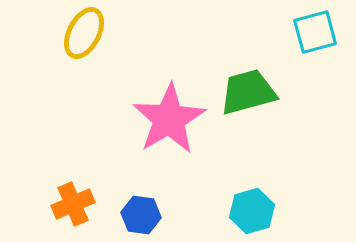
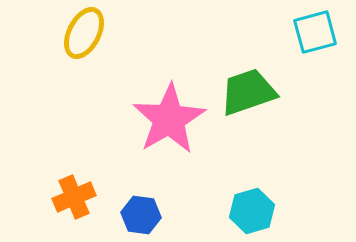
green trapezoid: rotated 4 degrees counterclockwise
orange cross: moved 1 px right, 7 px up
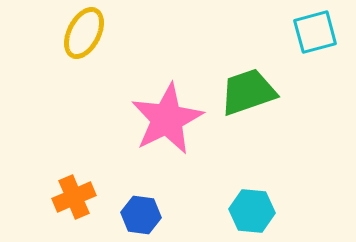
pink star: moved 2 px left; rotated 4 degrees clockwise
cyan hexagon: rotated 21 degrees clockwise
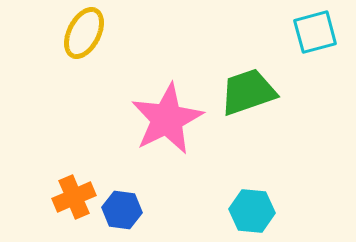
blue hexagon: moved 19 px left, 5 px up
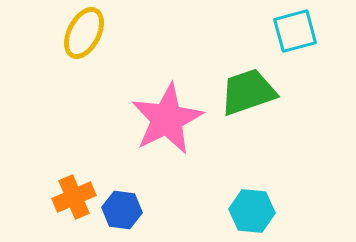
cyan square: moved 20 px left, 1 px up
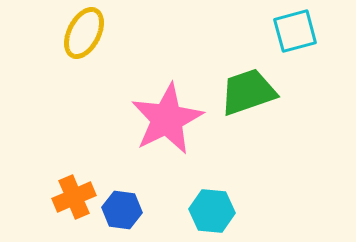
cyan hexagon: moved 40 px left
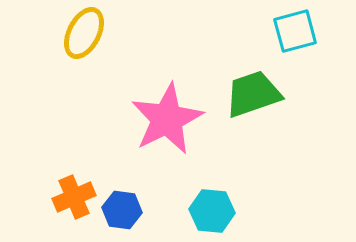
green trapezoid: moved 5 px right, 2 px down
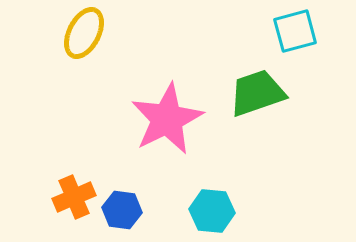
green trapezoid: moved 4 px right, 1 px up
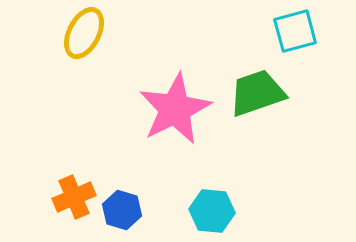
pink star: moved 8 px right, 10 px up
blue hexagon: rotated 9 degrees clockwise
